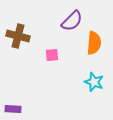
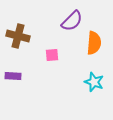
purple rectangle: moved 33 px up
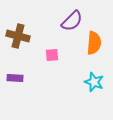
purple rectangle: moved 2 px right, 2 px down
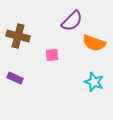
orange semicircle: rotated 105 degrees clockwise
purple rectangle: rotated 21 degrees clockwise
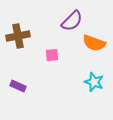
brown cross: rotated 25 degrees counterclockwise
purple rectangle: moved 3 px right, 8 px down
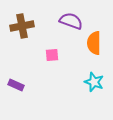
purple semicircle: moved 1 px left; rotated 115 degrees counterclockwise
brown cross: moved 4 px right, 10 px up
orange semicircle: rotated 70 degrees clockwise
purple rectangle: moved 2 px left, 1 px up
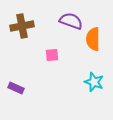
orange semicircle: moved 1 px left, 4 px up
purple rectangle: moved 3 px down
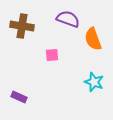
purple semicircle: moved 3 px left, 2 px up
brown cross: rotated 20 degrees clockwise
orange semicircle: rotated 20 degrees counterclockwise
purple rectangle: moved 3 px right, 9 px down
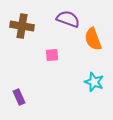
purple rectangle: rotated 42 degrees clockwise
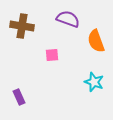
orange semicircle: moved 3 px right, 2 px down
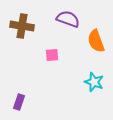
purple rectangle: moved 5 px down; rotated 42 degrees clockwise
